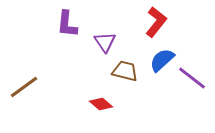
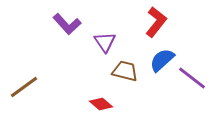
purple L-shape: rotated 48 degrees counterclockwise
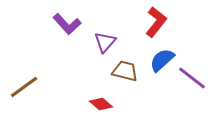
purple triangle: rotated 15 degrees clockwise
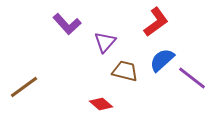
red L-shape: rotated 16 degrees clockwise
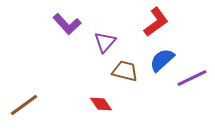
purple line: rotated 64 degrees counterclockwise
brown line: moved 18 px down
red diamond: rotated 15 degrees clockwise
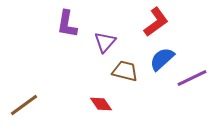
purple L-shape: rotated 52 degrees clockwise
blue semicircle: moved 1 px up
